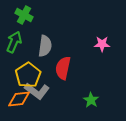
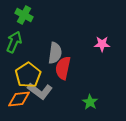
gray semicircle: moved 10 px right, 7 px down
gray L-shape: moved 3 px right
green star: moved 1 px left, 2 px down
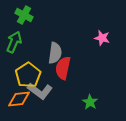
pink star: moved 6 px up; rotated 14 degrees clockwise
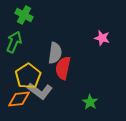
yellow pentagon: moved 1 px down
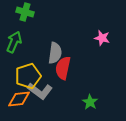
green cross: moved 1 px right, 3 px up; rotated 12 degrees counterclockwise
yellow pentagon: rotated 15 degrees clockwise
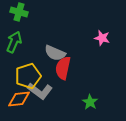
green cross: moved 6 px left
gray semicircle: rotated 105 degrees clockwise
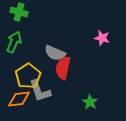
yellow pentagon: rotated 15 degrees counterclockwise
gray L-shape: rotated 35 degrees clockwise
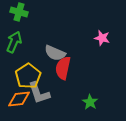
gray L-shape: moved 1 px left, 2 px down
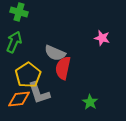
yellow pentagon: moved 1 px up
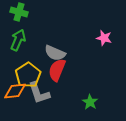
pink star: moved 2 px right
green arrow: moved 4 px right, 2 px up
red semicircle: moved 6 px left, 2 px down; rotated 10 degrees clockwise
orange diamond: moved 4 px left, 8 px up
